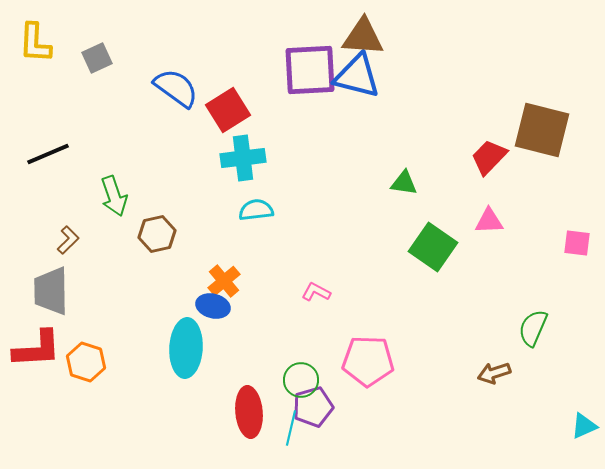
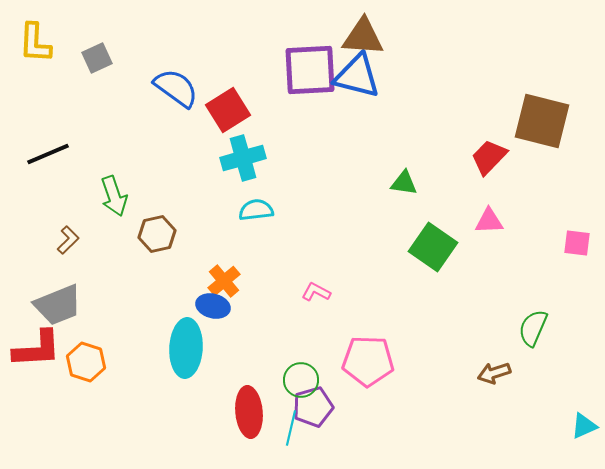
brown square: moved 9 px up
cyan cross: rotated 9 degrees counterclockwise
gray trapezoid: moved 7 px right, 14 px down; rotated 111 degrees counterclockwise
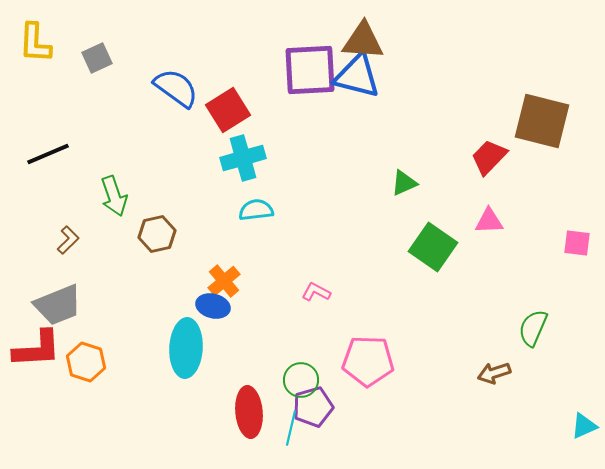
brown triangle: moved 4 px down
green triangle: rotated 32 degrees counterclockwise
